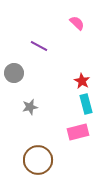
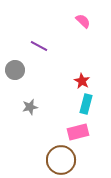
pink semicircle: moved 6 px right, 2 px up
gray circle: moved 1 px right, 3 px up
cyan rectangle: rotated 30 degrees clockwise
brown circle: moved 23 px right
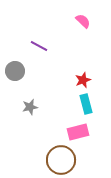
gray circle: moved 1 px down
red star: moved 1 px right, 1 px up; rotated 21 degrees clockwise
cyan rectangle: rotated 30 degrees counterclockwise
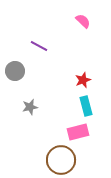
cyan rectangle: moved 2 px down
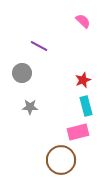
gray circle: moved 7 px right, 2 px down
gray star: rotated 14 degrees clockwise
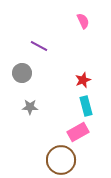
pink semicircle: rotated 21 degrees clockwise
pink rectangle: rotated 15 degrees counterclockwise
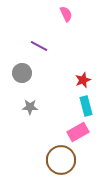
pink semicircle: moved 17 px left, 7 px up
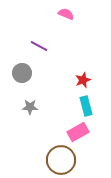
pink semicircle: rotated 42 degrees counterclockwise
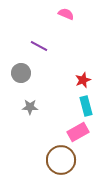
gray circle: moved 1 px left
